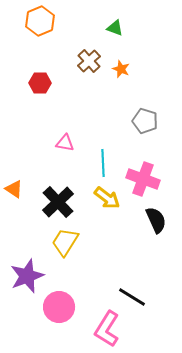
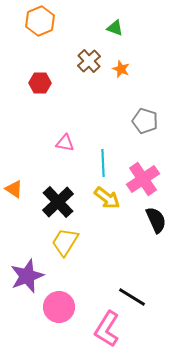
pink cross: rotated 36 degrees clockwise
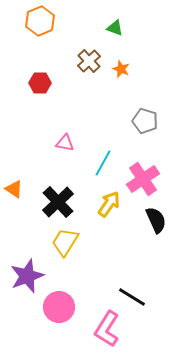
cyan line: rotated 32 degrees clockwise
yellow arrow: moved 2 px right, 6 px down; rotated 92 degrees counterclockwise
